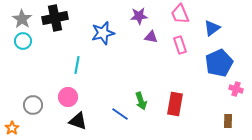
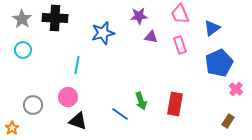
black cross: rotated 15 degrees clockwise
cyan circle: moved 9 px down
pink cross: rotated 24 degrees clockwise
brown rectangle: rotated 32 degrees clockwise
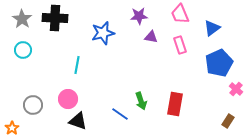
pink circle: moved 2 px down
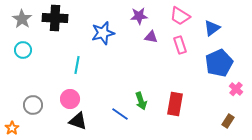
pink trapezoid: moved 2 px down; rotated 35 degrees counterclockwise
pink circle: moved 2 px right
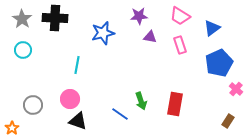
purple triangle: moved 1 px left
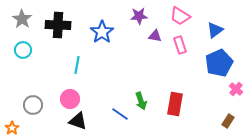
black cross: moved 3 px right, 7 px down
blue triangle: moved 3 px right, 2 px down
blue star: moved 1 px left, 1 px up; rotated 20 degrees counterclockwise
purple triangle: moved 5 px right, 1 px up
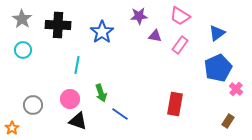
blue triangle: moved 2 px right, 3 px down
pink rectangle: rotated 54 degrees clockwise
blue pentagon: moved 1 px left, 5 px down
green arrow: moved 40 px left, 8 px up
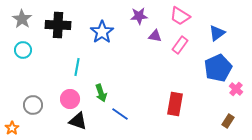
cyan line: moved 2 px down
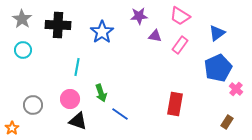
brown rectangle: moved 1 px left, 1 px down
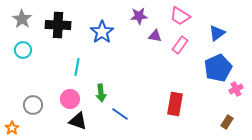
pink cross: rotated 24 degrees clockwise
green arrow: rotated 12 degrees clockwise
